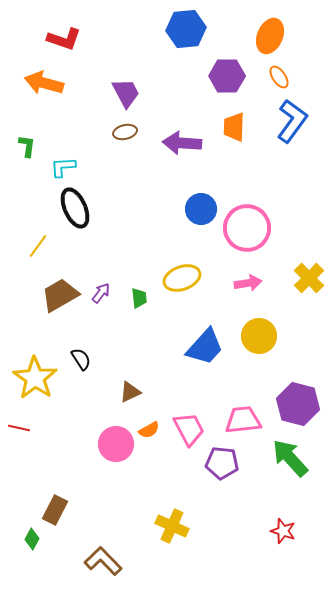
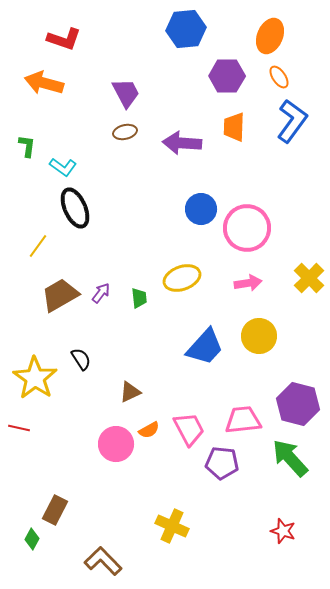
cyan L-shape at (63, 167): rotated 140 degrees counterclockwise
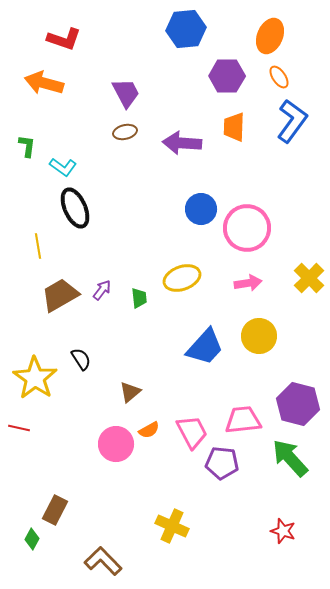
yellow line at (38, 246): rotated 45 degrees counterclockwise
purple arrow at (101, 293): moved 1 px right, 3 px up
brown triangle at (130, 392): rotated 15 degrees counterclockwise
pink trapezoid at (189, 429): moved 3 px right, 3 px down
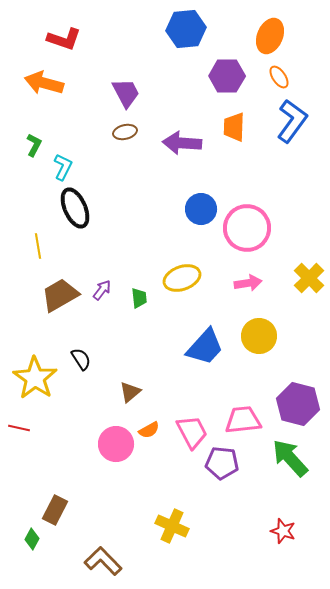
green L-shape at (27, 146): moved 7 px right, 1 px up; rotated 20 degrees clockwise
cyan L-shape at (63, 167): rotated 100 degrees counterclockwise
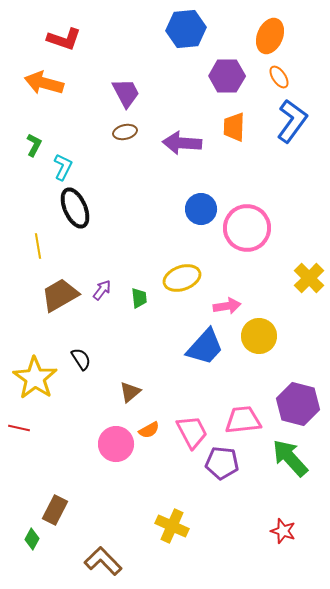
pink arrow at (248, 283): moved 21 px left, 23 px down
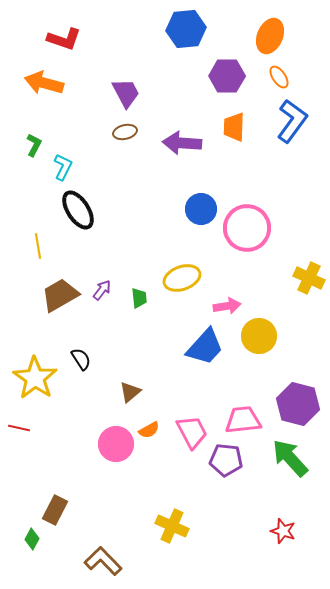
black ellipse at (75, 208): moved 3 px right, 2 px down; rotated 9 degrees counterclockwise
yellow cross at (309, 278): rotated 20 degrees counterclockwise
purple pentagon at (222, 463): moved 4 px right, 3 px up
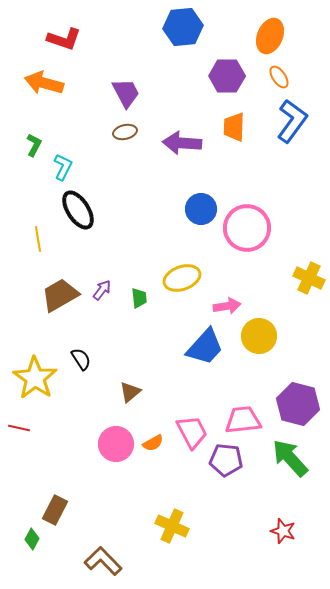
blue hexagon at (186, 29): moved 3 px left, 2 px up
yellow line at (38, 246): moved 7 px up
orange semicircle at (149, 430): moved 4 px right, 13 px down
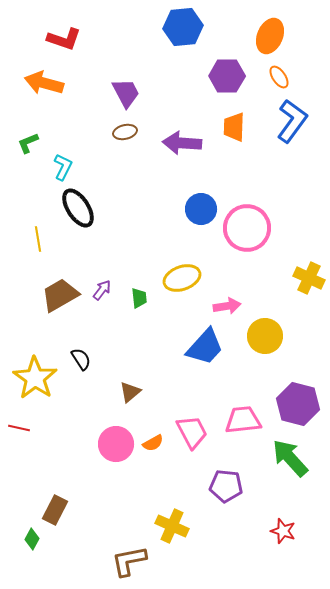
green L-shape at (34, 145): moved 6 px left, 2 px up; rotated 140 degrees counterclockwise
black ellipse at (78, 210): moved 2 px up
yellow circle at (259, 336): moved 6 px right
purple pentagon at (226, 460): moved 26 px down
brown L-shape at (103, 561): moved 26 px right; rotated 57 degrees counterclockwise
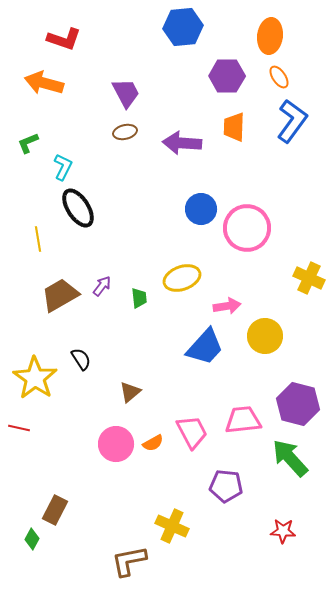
orange ellipse at (270, 36): rotated 16 degrees counterclockwise
purple arrow at (102, 290): moved 4 px up
red star at (283, 531): rotated 15 degrees counterclockwise
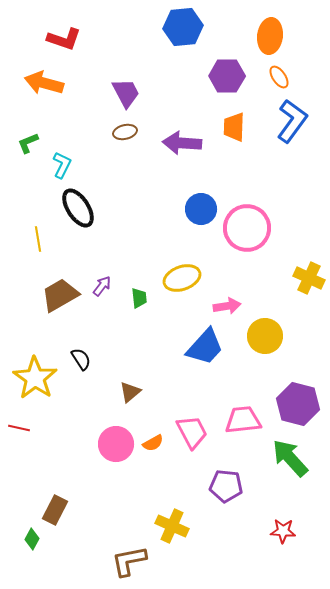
cyan L-shape at (63, 167): moved 1 px left, 2 px up
